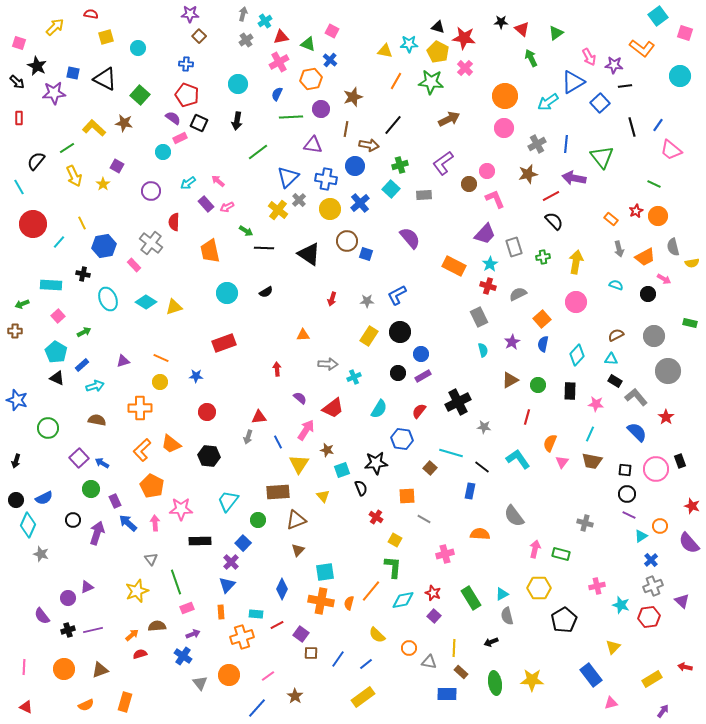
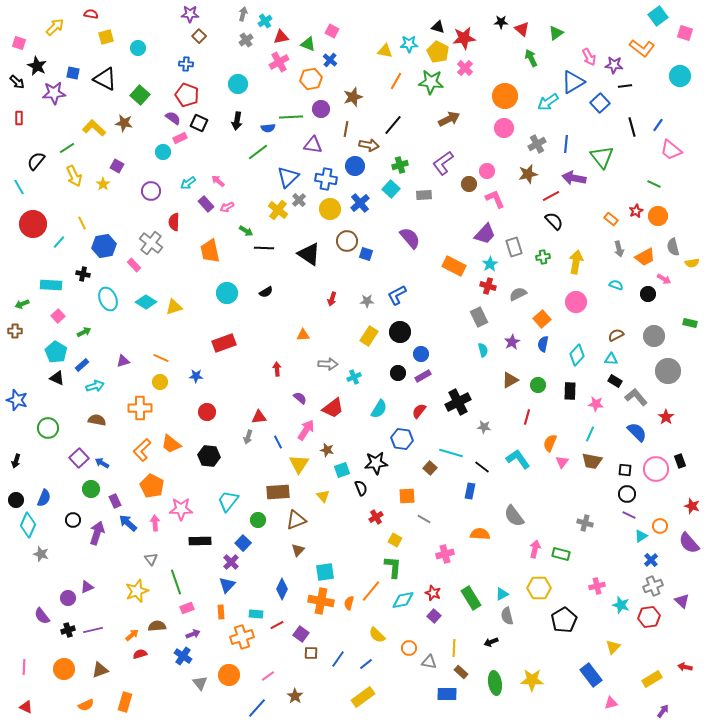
red star at (464, 38): rotated 15 degrees counterclockwise
blue semicircle at (277, 94): moved 9 px left, 34 px down; rotated 120 degrees counterclockwise
blue semicircle at (44, 498): rotated 42 degrees counterclockwise
red cross at (376, 517): rotated 24 degrees clockwise
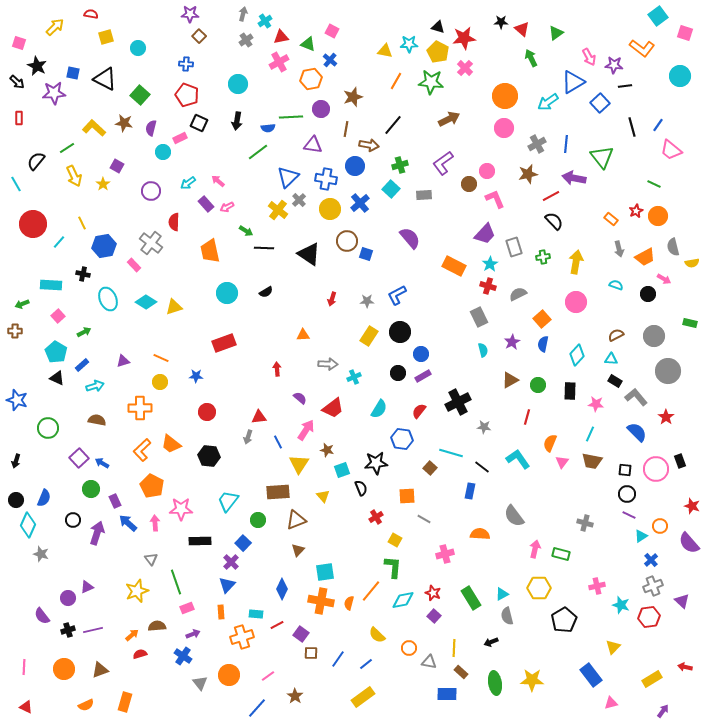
purple semicircle at (173, 118): moved 22 px left, 10 px down; rotated 112 degrees counterclockwise
cyan line at (19, 187): moved 3 px left, 3 px up
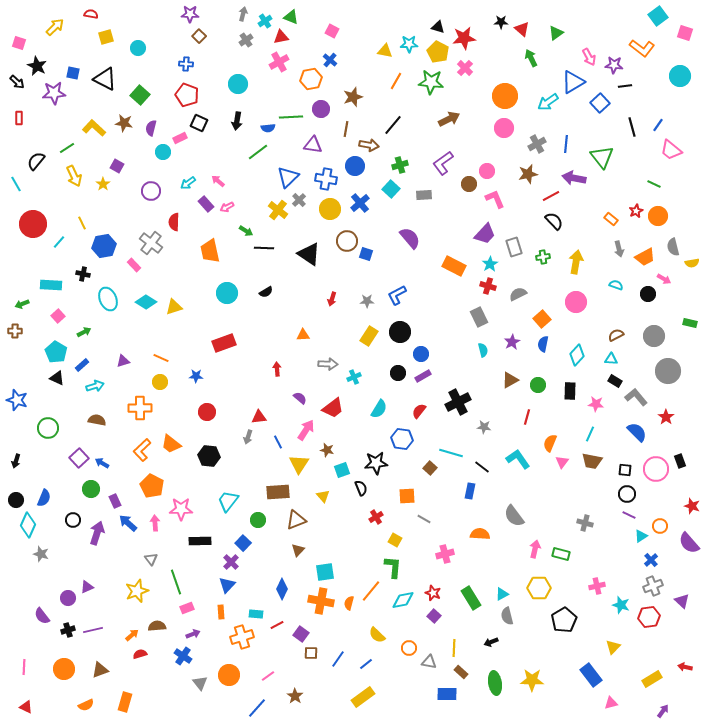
green triangle at (308, 44): moved 17 px left, 27 px up
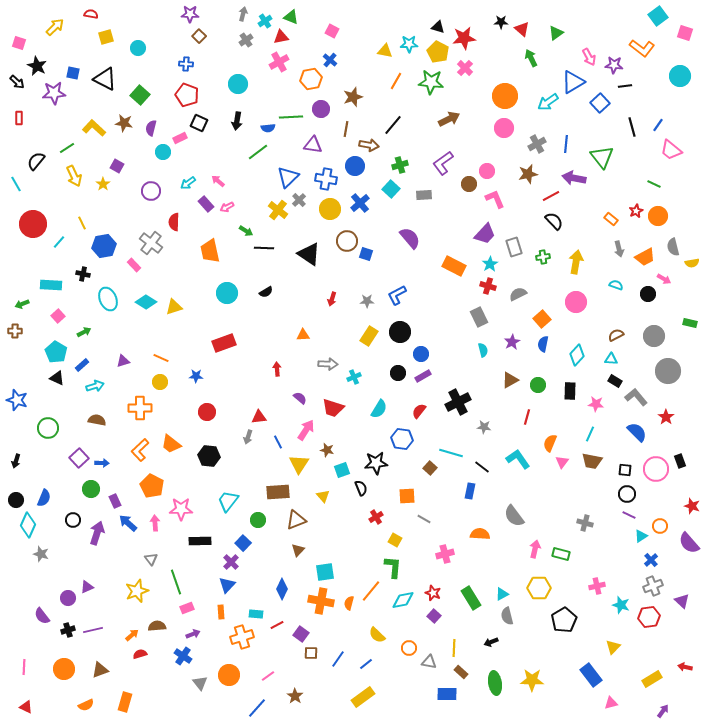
red trapezoid at (333, 408): rotated 55 degrees clockwise
orange L-shape at (142, 450): moved 2 px left
blue arrow at (102, 463): rotated 152 degrees clockwise
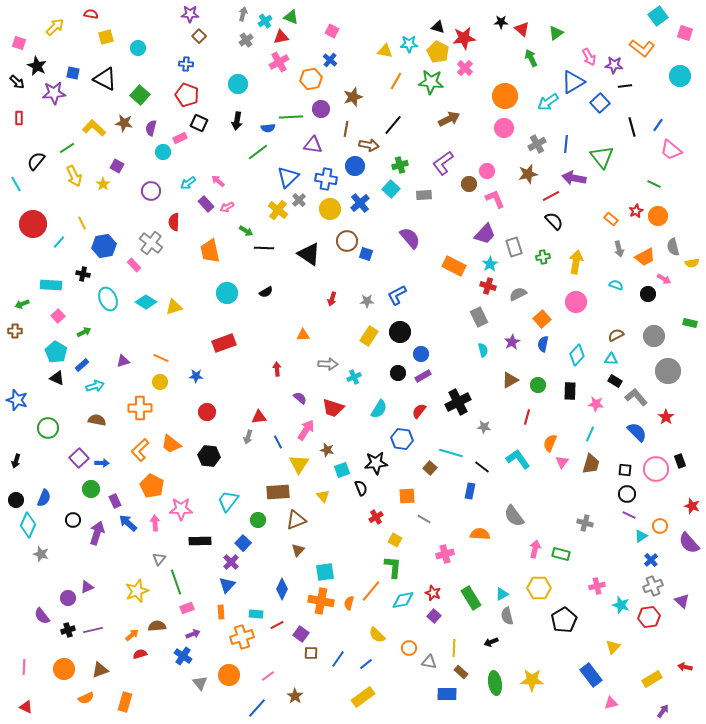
brown trapezoid at (592, 461): moved 1 px left, 3 px down; rotated 85 degrees counterclockwise
gray triangle at (151, 559): moved 8 px right; rotated 16 degrees clockwise
orange semicircle at (86, 705): moved 7 px up
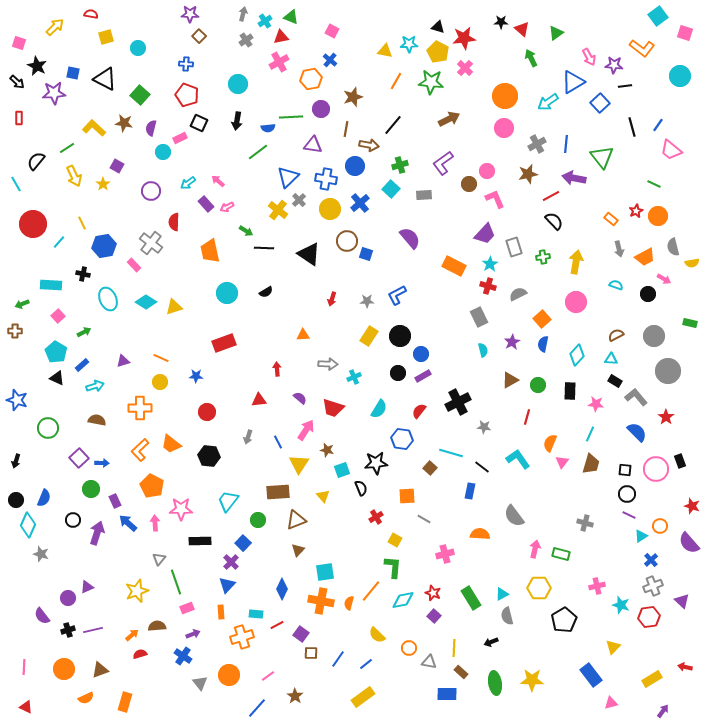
black circle at (400, 332): moved 4 px down
red triangle at (259, 417): moved 17 px up
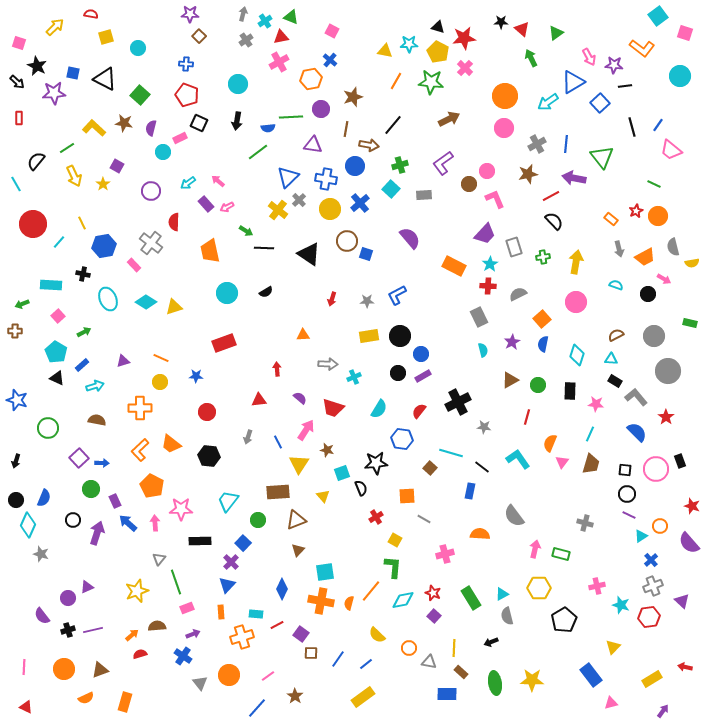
red cross at (488, 286): rotated 14 degrees counterclockwise
yellow rectangle at (369, 336): rotated 48 degrees clockwise
cyan diamond at (577, 355): rotated 25 degrees counterclockwise
cyan square at (342, 470): moved 3 px down
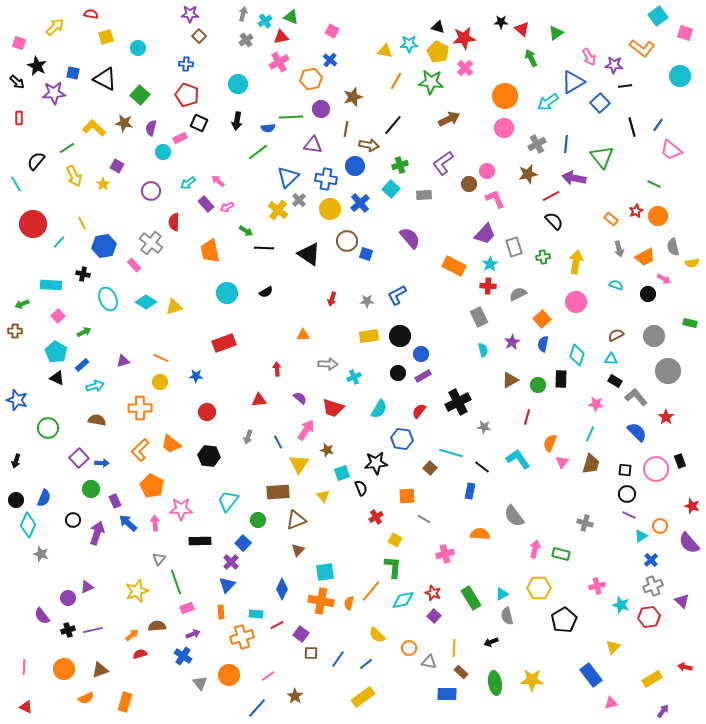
black rectangle at (570, 391): moved 9 px left, 12 px up
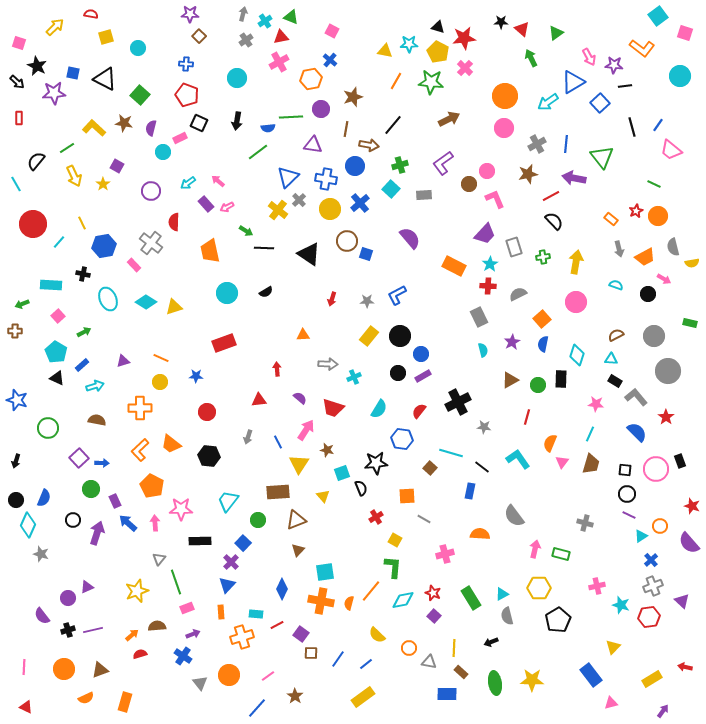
cyan circle at (238, 84): moved 1 px left, 6 px up
yellow rectangle at (369, 336): rotated 42 degrees counterclockwise
black pentagon at (564, 620): moved 6 px left
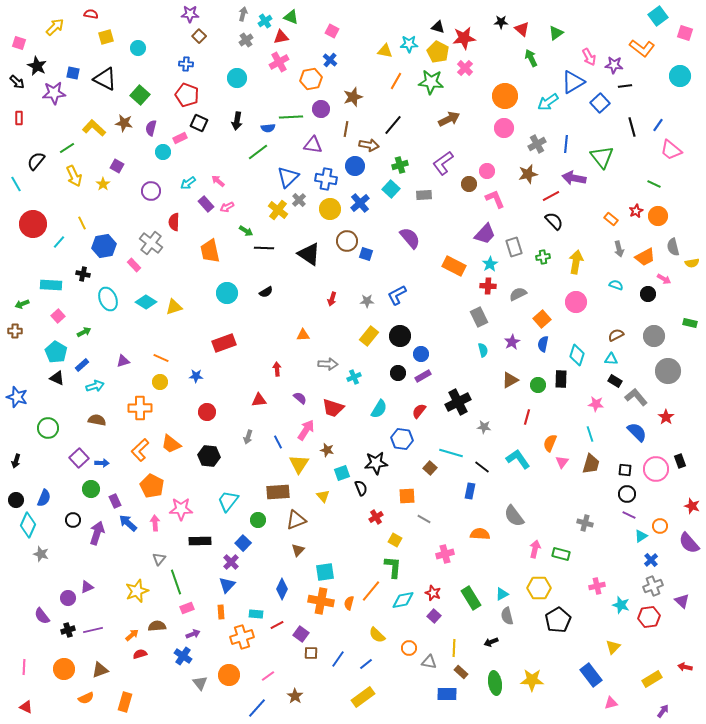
blue star at (17, 400): moved 3 px up
cyan line at (590, 434): rotated 42 degrees counterclockwise
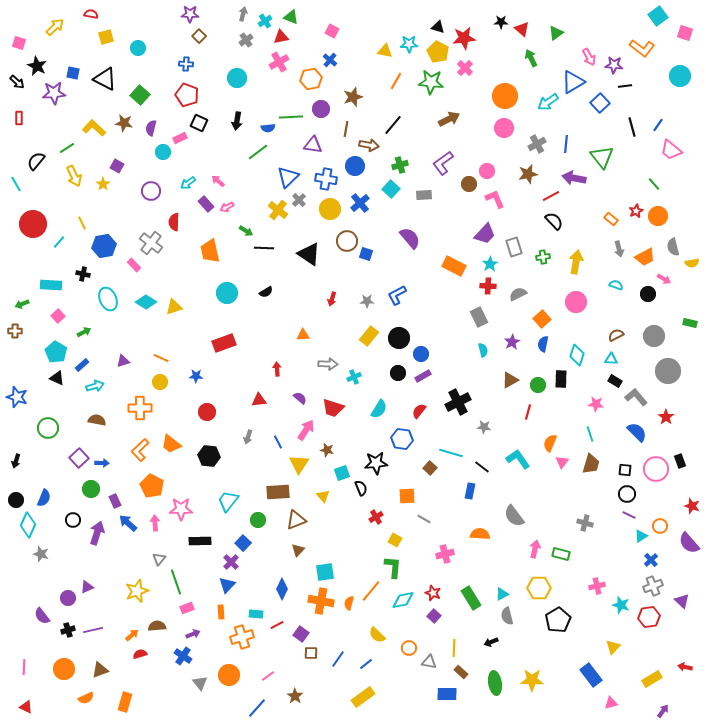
green line at (654, 184): rotated 24 degrees clockwise
black circle at (400, 336): moved 1 px left, 2 px down
red line at (527, 417): moved 1 px right, 5 px up
